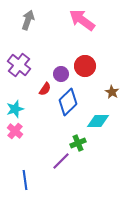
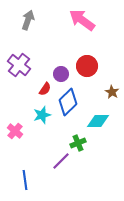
red circle: moved 2 px right
cyan star: moved 27 px right, 6 px down
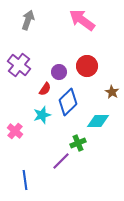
purple circle: moved 2 px left, 2 px up
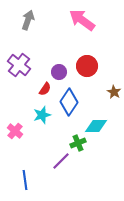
brown star: moved 2 px right
blue diamond: moved 1 px right; rotated 12 degrees counterclockwise
cyan diamond: moved 2 px left, 5 px down
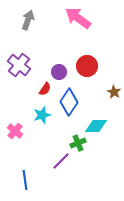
pink arrow: moved 4 px left, 2 px up
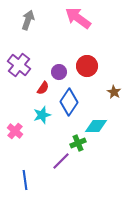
red semicircle: moved 2 px left, 1 px up
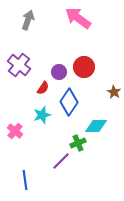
red circle: moved 3 px left, 1 px down
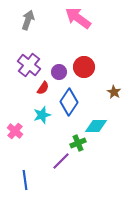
purple cross: moved 10 px right
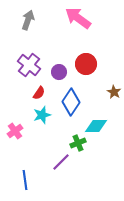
red circle: moved 2 px right, 3 px up
red semicircle: moved 4 px left, 5 px down
blue diamond: moved 2 px right
pink cross: rotated 14 degrees clockwise
purple line: moved 1 px down
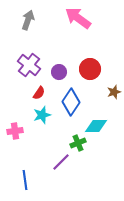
red circle: moved 4 px right, 5 px down
brown star: rotated 24 degrees clockwise
pink cross: rotated 28 degrees clockwise
